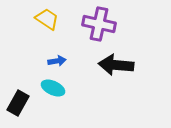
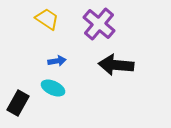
purple cross: rotated 28 degrees clockwise
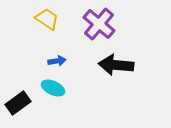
black rectangle: rotated 25 degrees clockwise
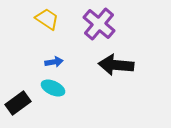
blue arrow: moved 3 px left, 1 px down
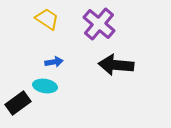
cyan ellipse: moved 8 px left, 2 px up; rotated 15 degrees counterclockwise
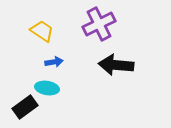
yellow trapezoid: moved 5 px left, 12 px down
purple cross: rotated 24 degrees clockwise
cyan ellipse: moved 2 px right, 2 px down
black rectangle: moved 7 px right, 4 px down
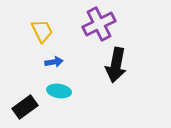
yellow trapezoid: rotated 30 degrees clockwise
black arrow: rotated 84 degrees counterclockwise
cyan ellipse: moved 12 px right, 3 px down
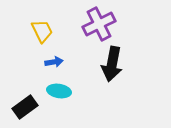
black arrow: moved 4 px left, 1 px up
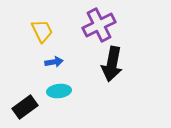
purple cross: moved 1 px down
cyan ellipse: rotated 15 degrees counterclockwise
